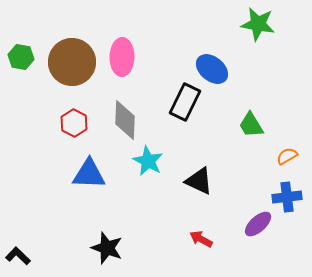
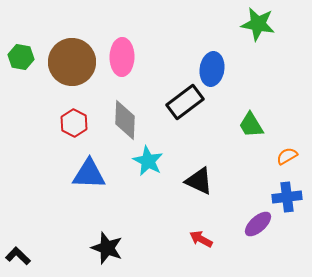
blue ellipse: rotated 60 degrees clockwise
black rectangle: rotated 27 degrees clockwise
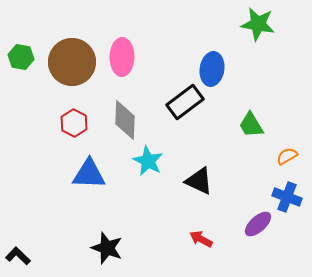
blue cross: rotated 28 degrees clockwise
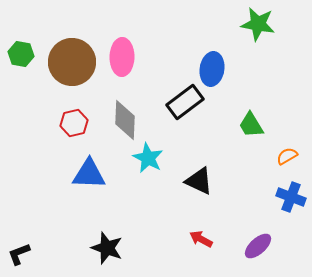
green hexagon: moved 3 px up
red hexagon: rotated 20 degrees clockwise
cyan star: moved 3 px up
blue cross: moved 4 px right
purple ellipse: moved 22 px down
black L-shape: moved 1 px right, 2 px up; rotated 65 degrees counterclockwise
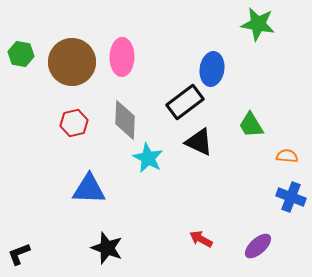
orange semicircle: rotated 35 degrees clockwise
blue triangle: moved 15 px down
black triangle: moved 39 px up
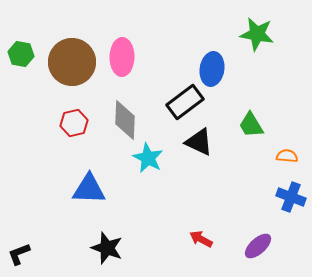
green star: moved 1 px left, 10 px down
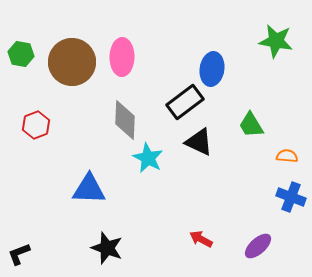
green star: moved 19 px right, 7 px down
red hexagon: moved 38 px left, 2 px down; rotated 8 degrees counterclockwise
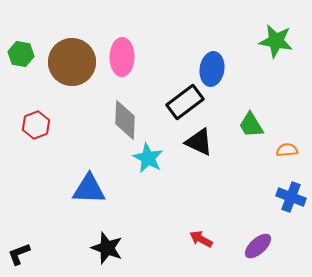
orange semicircle: moved 6 px up; rotated 10 degrees counterclockwise
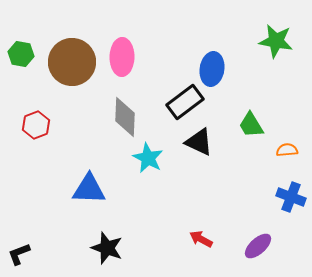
gray diamond: moved 3 px up
